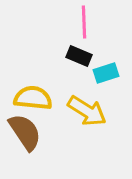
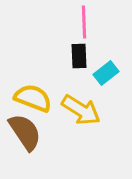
black rectangle: rotated 65 degrees clockwise
cyan rectangle: rotated 20 degrees counterclockwise
yellow semicircle: rotated 15 degrees clockwise
yellow arrow: moved 6 px left, 1 px up
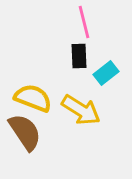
pink line: rotated 12 degrees counterclockwise
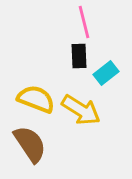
yellow semicircle: moved 3 px right, 1 px down
brown semicircle: moved 5 px right, 12 px down
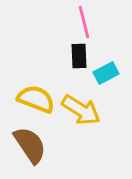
cyan rectangle: rotated 10 degrees clockwise
brown semicircle: moved 1 px down
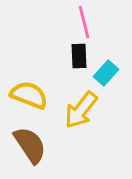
cyan rectangle: rotated 20 degrees counterclockwise
yellow semicircle: moved 7 px left, 4 px up
yellow arrow: rotated 96 degrees clockwise
